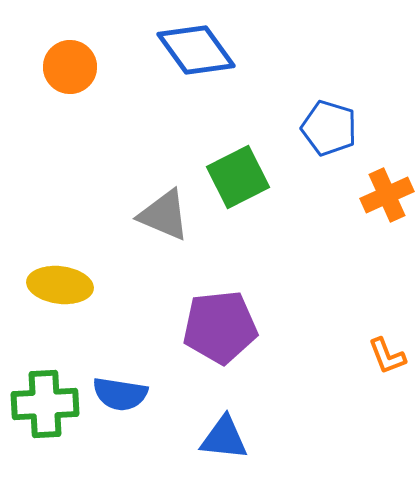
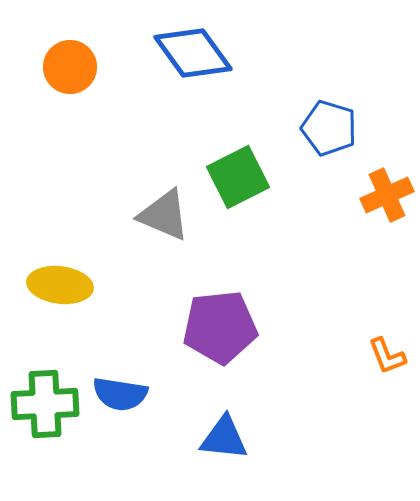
blue diamond: moved 3 px left, 3 px down
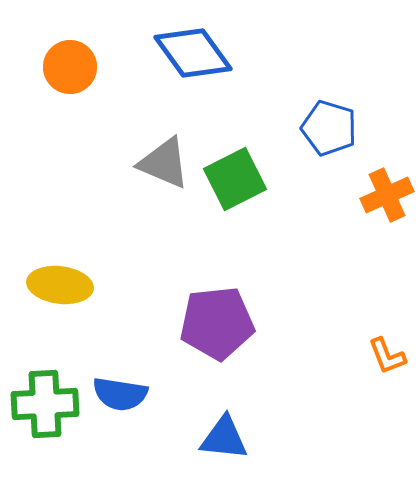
green square: moved 3 px left, 2 px down
gray triangle: moved 52 px up
purple pentagon: moved 3 px left, 4 px up
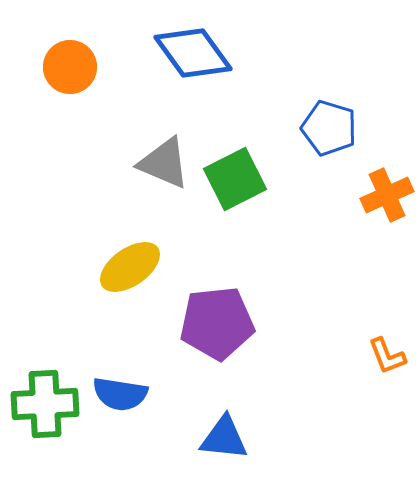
yellow ellipse: moved 70 px right, 18 px up; rotated 42 degrees counterclockwise
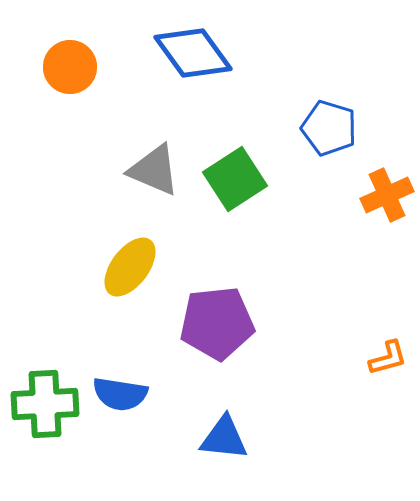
gray triangle: moved 10 px left, 7 px down
green square: rotated 6 degrees counterclockwise
yellow ellipse: rotated 18 degrees counterclockwise
orange L-shape: moved 1 px right, 2 px down; rotated 84 degrees counterclockwise
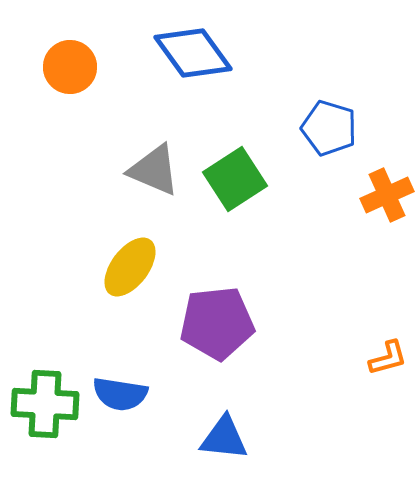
green cross: rotated 6 degrees clockwise
